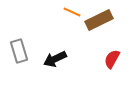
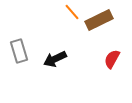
orange line: rotated 24 degrees clockwise
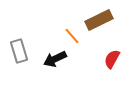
orange line: moved 24 px down
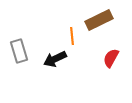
orange line: rotated 36 degrees clockwise
red semicircle: moved 1 px left, 1 px up
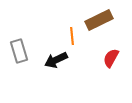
black arrow: moved 1 px right, 1 px down
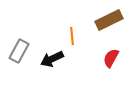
brown rectangle: moved 10 px right
gray rectangle: rotated 45 degrees clockwise
black arrow: moved 4 px left, 1 px up
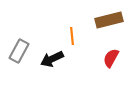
brown rectangle: rotated 12 degrees clockwise
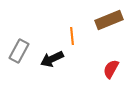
brown rectangle: rotated 8 degrees counterclockwise
red semicircle: moved 11 px down
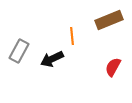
red semicircle: moved 2 px right, 2 px up
